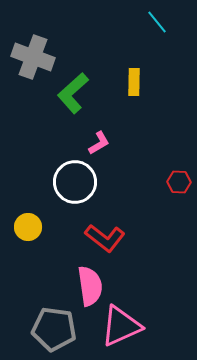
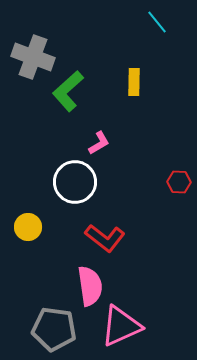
green L-shape: moved 5 px left, 2 px up
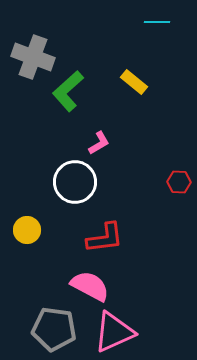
cyan line: rotated 50 degrees counterclockwise
yellow rectangle: rotated 52 degrees counterclockwise
yellow circle: moved 1 px left, 3 px down
red L-shape: rotated 45 degrees counterclockwise
pink semicircle: rotated 54 degrees counterclockwise
pink triangle: moved 7 px left, 6 px down
